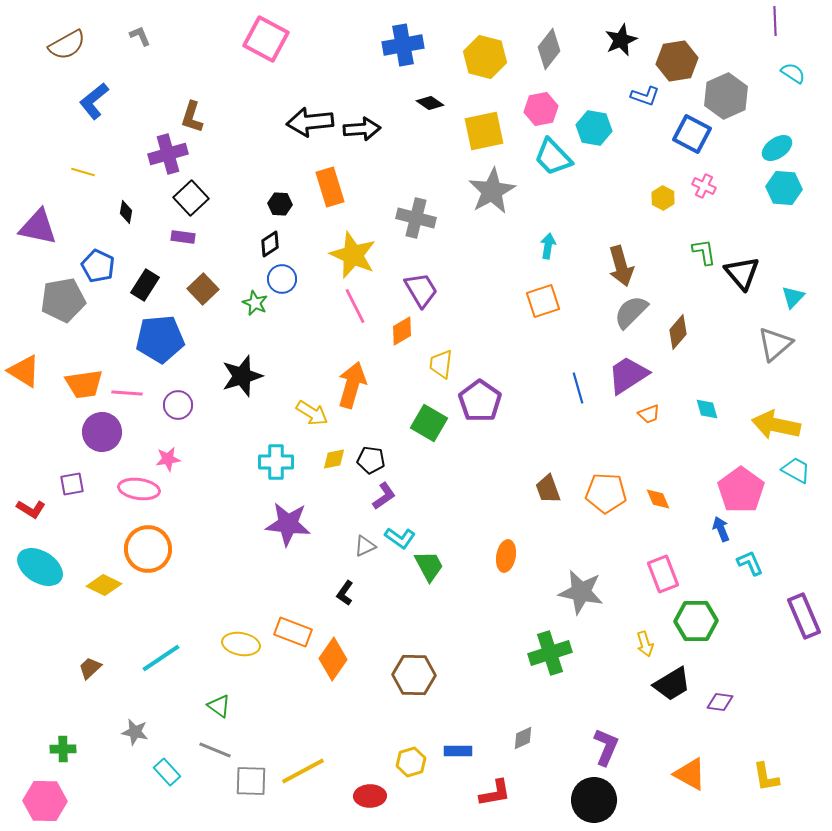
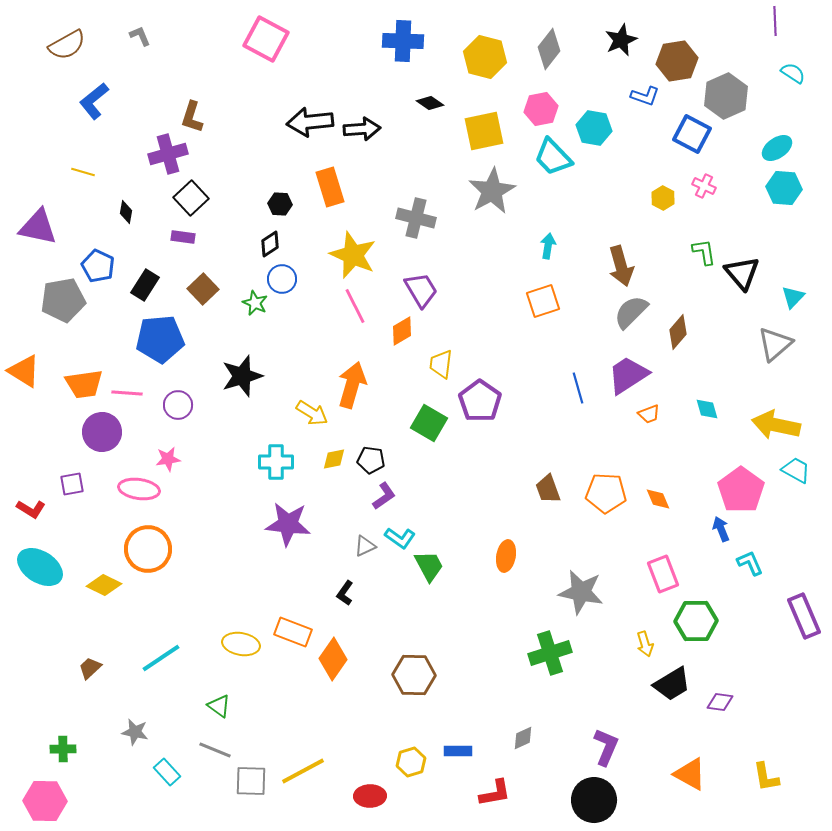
blue cross at (403, 45): moved 4 px up; rotated 12 degrees clockwise
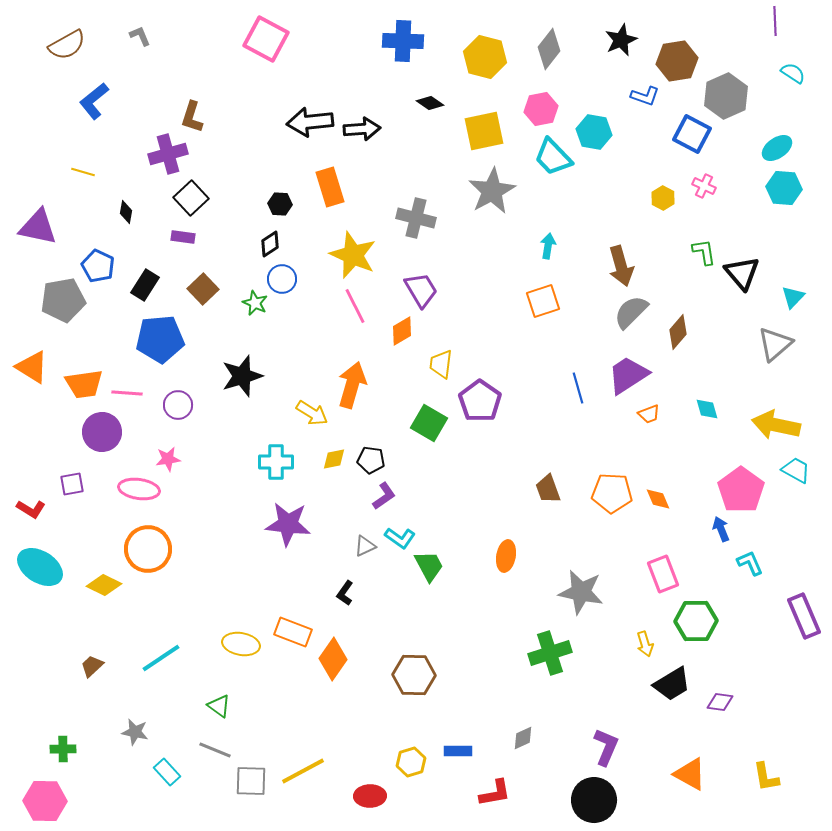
cyan hexagon at (594, 128): moved 4 px down
orange triangle at (24, 371): moved 8 px right, 4 px up
orange pentagon at (606, 493): moved 6 px right
brown trapezoid at (90, 668): moved 2 px right, 2 px up
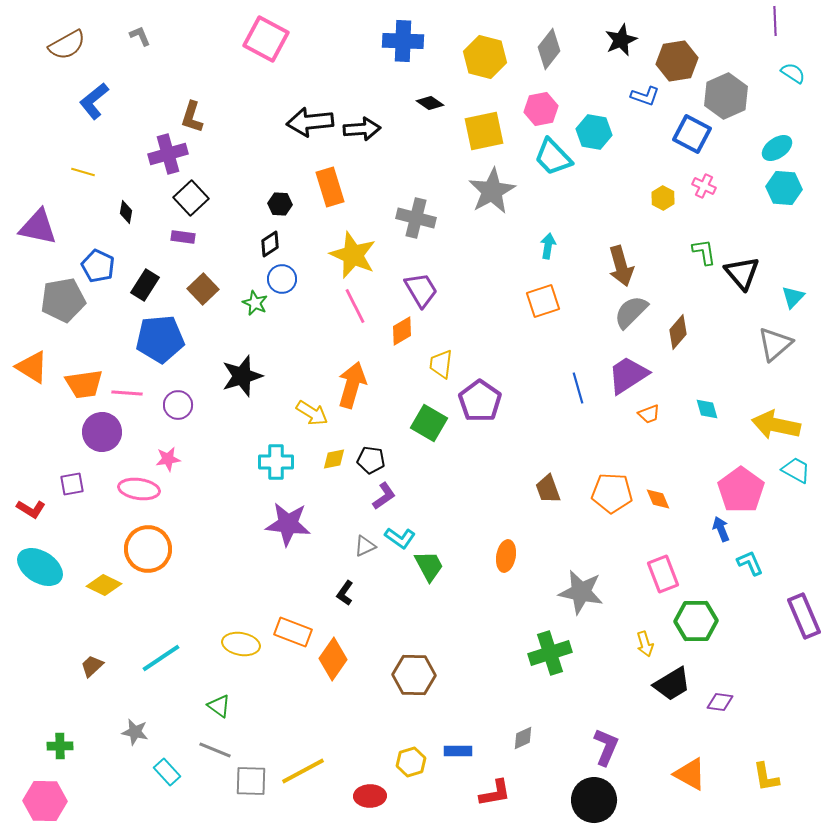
green cross at (63, 749): moved 3 px left, 3 px up
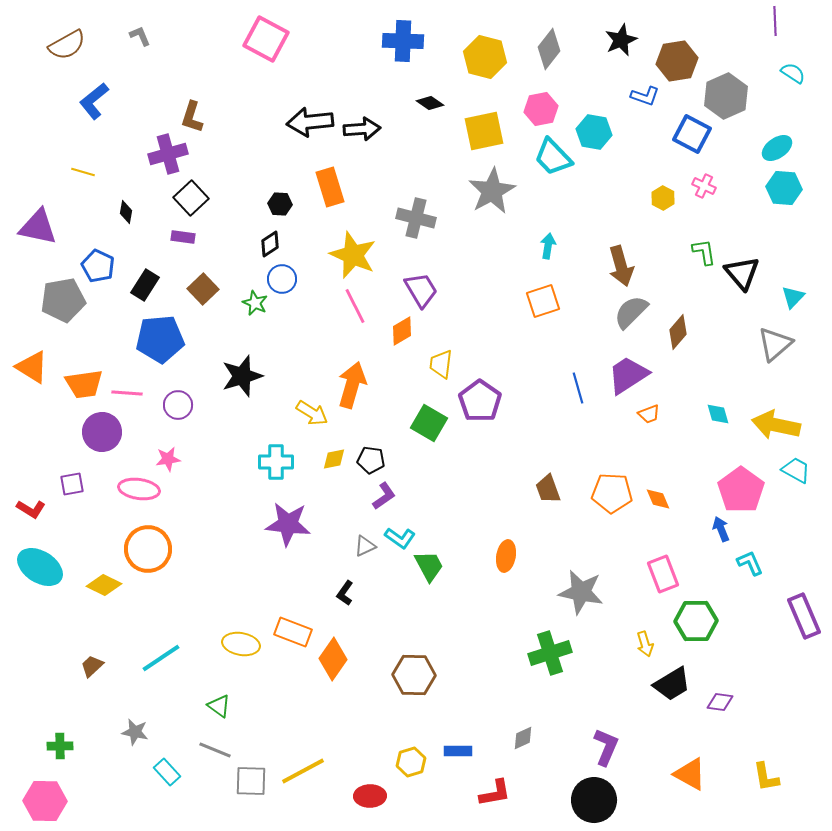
cyan diamond at (707, 409): moved 11 px right, 5 px down
